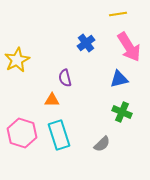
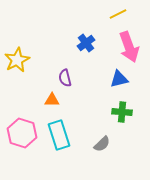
yellow line: rotated 18 degrees counterclockwise
pink arrow: rotated 12 degrees clockwise
green cross: rotated 18 degrees counterclockwise
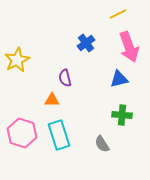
green cross: moved 3 px down
gray semicircle: rotated 102 degrees clockwise
